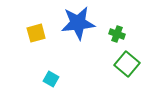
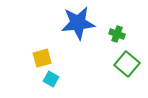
yellow square: moved 6 px right, 25 px down
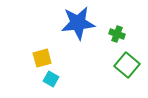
green square: moved 1 px down
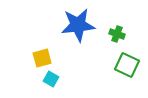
blue star: moved 2 px down
green square: rotated 15 degrees counterclockwise
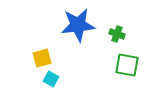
green square: rotated 15 degrees counterclockwise
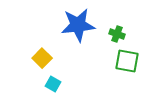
yellow square: rotated 30 degrees counterclockwise
green square: moved 4 px up
cyan square: moved 2 px right, 5 px down
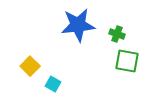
yellow square: moved 12 px left, 8 px down
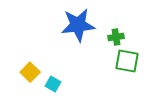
green cross: moved 1 px left, 3 px down; rotated 28 degrees counterclockwise
yellow square: moved 6 px down
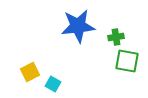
blue star: moved 1 px down
yellow square: rotated 18 degrees clockwise
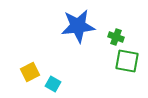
green cross: rotated 28 degrees clockwise
